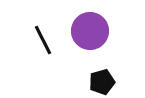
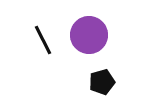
purple circle: moved 1 px left, 4 px down
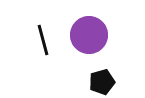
black line: rotated 12 degrees clockwise
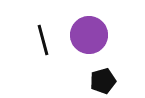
black pentagon: moved 1 px right, 1 px up
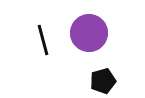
purple circle: moved 2 px up
